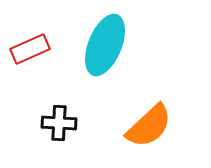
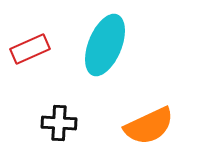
orange semicircle: rotated 18 degrees clockwise
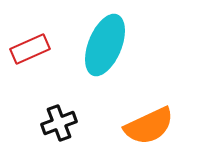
black cross: rotated 24 degrees counterclockwise
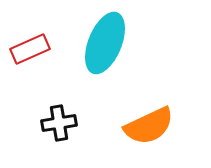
cyan ellipse: moved 2 px up
black cross: rotated 12 degrees clockwise
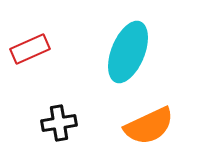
cyan ellipse: moved 23 px right, 9 px down
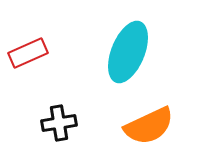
red rectangle: moved 2 px left, 4 px down
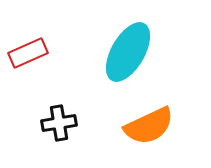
cyan ellipse: rotated 8 degrees clockwise
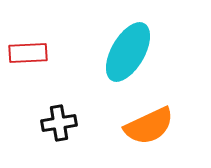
red rectangle: rotated 21 degrees clockwise
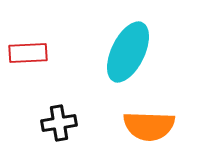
cyan ellipse: rotated 4 degrees counterclockwise
orange semicircle: rotated 27 degrees clockwise
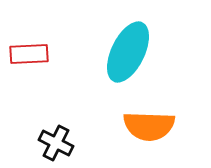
red rectangle: moved 1 px right, 1 px down
black cross: moved 3 px left, 20 px down; rotated 36 degrees clockwise
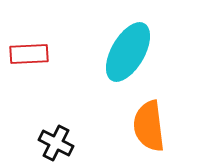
cyan ellipse: rotated 4 degrees clockwise
orange semicircle: rotated 81 degrees clockwise
